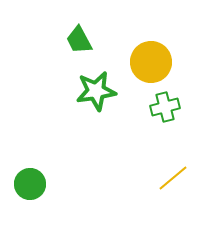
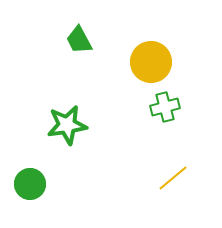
green star: moved 29 px left, 34 px down
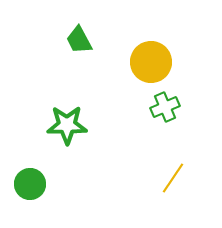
green cross: rotated 8 degrees counterclockwise
green star: rotated 9 degrees clockwise
yellow line: rotated 16 degrees counterclockwise
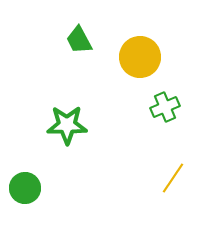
yellow circle: moved 11 px left, 5 px up
green circle: moved 5 px left, 4 px down
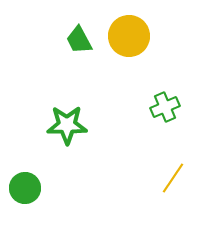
yellow circle: moved 11 px left, 21 px up
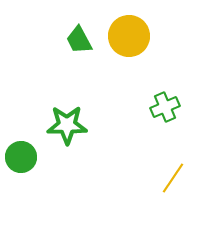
green circle: moved 4 px left, 31 px up
